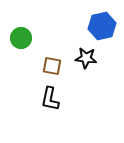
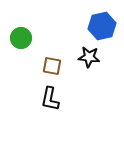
black star: moved 3 px right, 1 px up
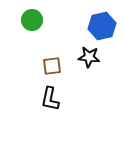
green circle: moved 11 px right, 18 px up
brown square: rotated 18 degrees counterclockwise
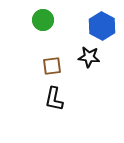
green circle: moved 11 px right
blue hexagon: rotated 20 degrees counterclockwise
black L-shape: moved 4 px right
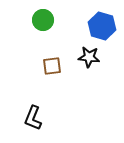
blue hexagon: rotated 12 degrees counterclockwise
black L-shape: moved 21 px left, 19 px down; rotated 10 degrees clockwise
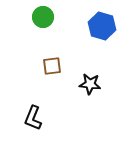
green circle: moved 3 px up
black star: moved 1 px right, 27 px down
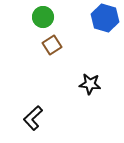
blue hexagon: moved 3 px right, 8 px up
brown square: moved 21 px up; rotated 24 degrees counterclockwise
black L-shape: rotated 25 degrees clockwise
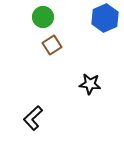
blue hexagon: rotated 20 degrees clockwise
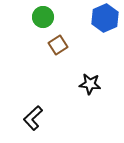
brown square: moved 6 px right
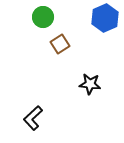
brown square: moved 2 px right, 1 px up
